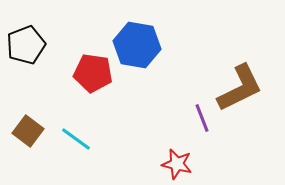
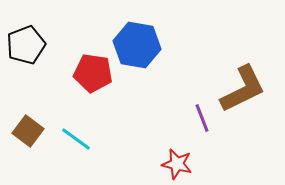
brown L-shape: moved 3 px right, 1 px down
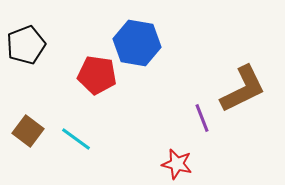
blue hexagon: moved 2 px up
red pentagon: moved 4 px right, 2 px down
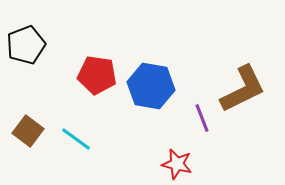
blue hexagon: moved 14 px right, 43 px down
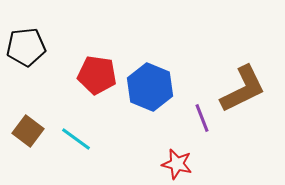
black pentagon: moved 2 px down; rotated 15 degrees clockwise
blue hexagon: moved 1 px left, 1 px down; rotated 12 degrees clockwise
